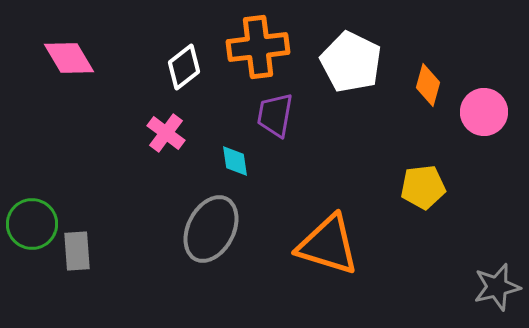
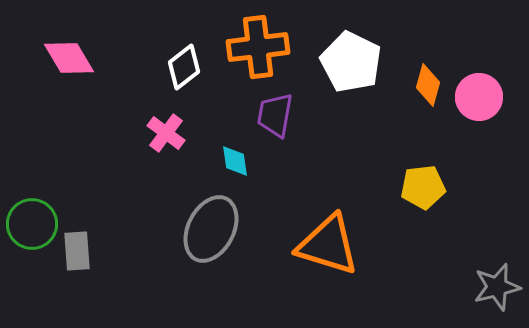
pink circle: moved 5 px left, 15 px up
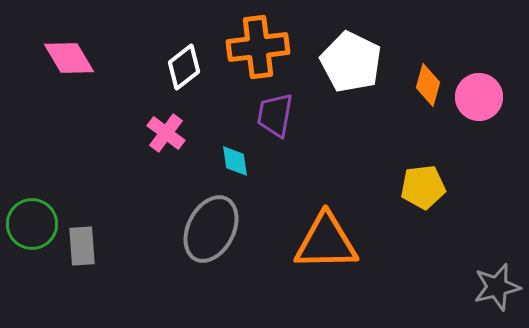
orange triangle: moved 2 px left, 3 px up; rotated 18 degrees counterclockwise
gray rectangle: moved 5 px right, 5 px up
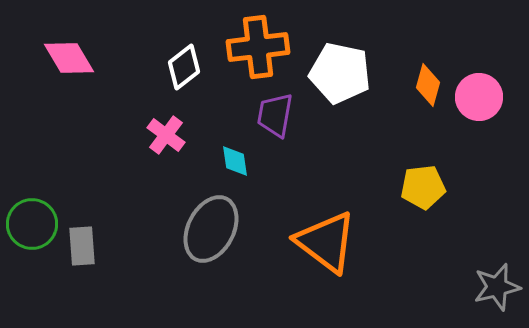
white pentagon: moved 11 px left, 11 px down; rotated 14 degrees counterclockwise
pink cross: moved 2 px down
orange triangle: rotated 38 degrees clockwise
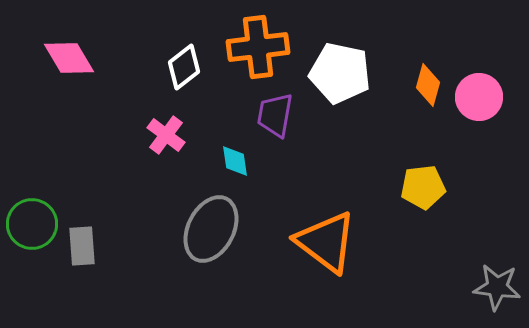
gray star: rotated 21 degrees clockwise
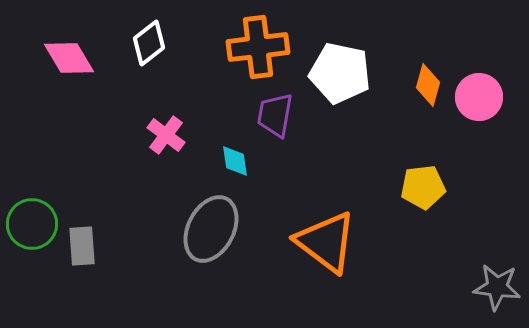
white diamond: moved 35 px left, 24 px up
